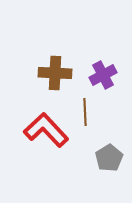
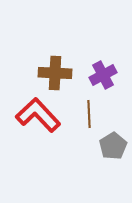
brown line: moved 4 px right, 2 px down
red L-shape: moved 8 px left, 15 px up
gray pentagon: moved 4 px right, 12 px up
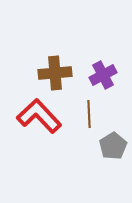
brown cross: rotated 8 degrees counterclockwise
red L-shape: moved 1 px right, 1 px down
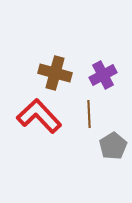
brown cross: rotated 20 degrees clockwise
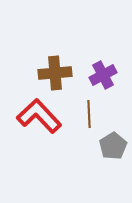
brown cross: rotated 20 degrees counterclockwise
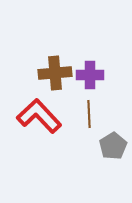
purple cross: moved 13 px left; rotated 28 degrees clockwise
